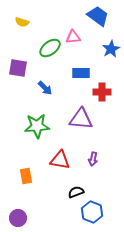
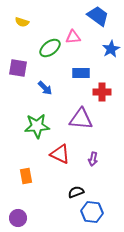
red triangle: moved 6 px up; rotated 15 degrees clockwise
blue hexagon: rotated 15 degrees counterclockwise
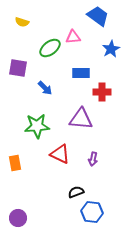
orange rectangle: moved 11 px left, 13 px up
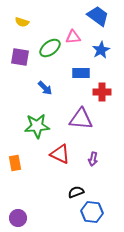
blue star: moved 10 px left, 1 px down
purple square: moved 2 px right, 11 px up
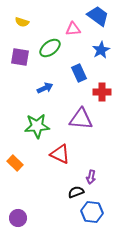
pink triangle: moved 8 px up
blue rectangle: moved 2 px left; rotated 66 degrees clockwise
blue arrow: rotated 70 degrees counterclockwise
purple arrow: moved 2 px left, 18 px down
orange rectangle: rotated 35 degrees counterclockwise
